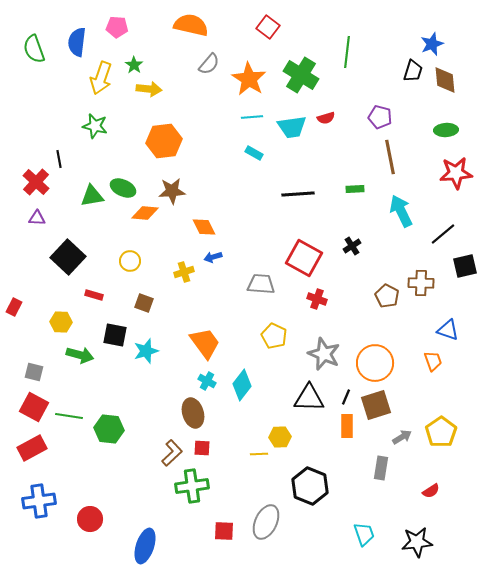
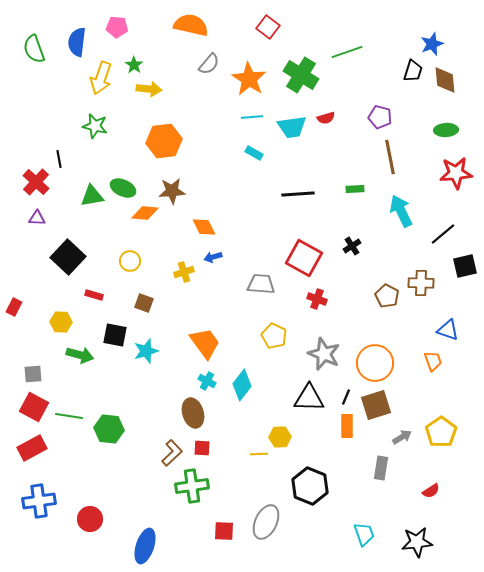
green line at (347, 52): rotated 64 degrees clockwise
gray square at (34, 372): moved 1 px left, 2 px down; rotated 18 degrees counterclockwise
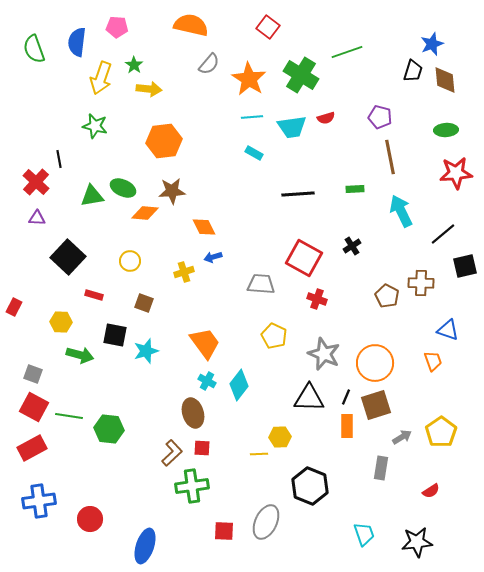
gray square at (33, 374): rotated 24 degrees clockwise
cyan diamond at (242, 385): moved 3 px left
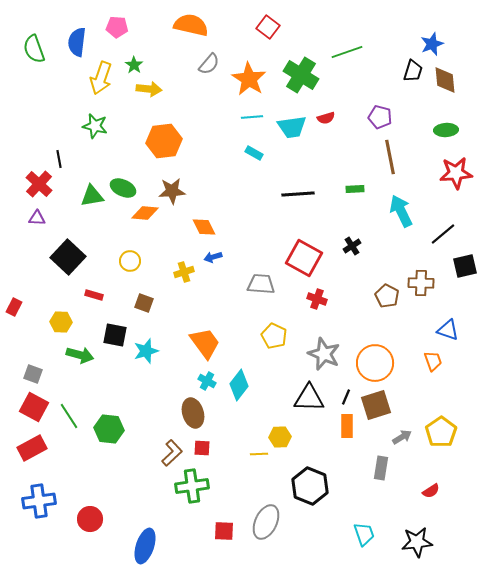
red cross at (36, 182): moved 3 px right, 2 px down
green line at (69, 416): rotated 48 degrees clockwise
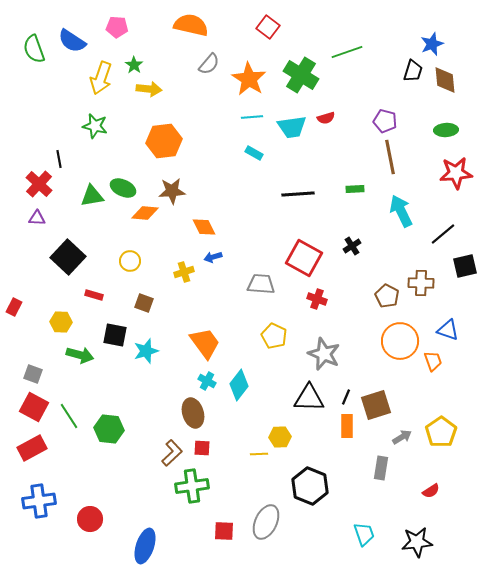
blue semicircle at (77, 42): moved 5 px left, 1 px up; rotated 64 degrees counterclockwise
purple pentagon at (380, 117): moved 5 px right, 4 px down
orange circle at (375, 363): moved 25 px right, 22 px up
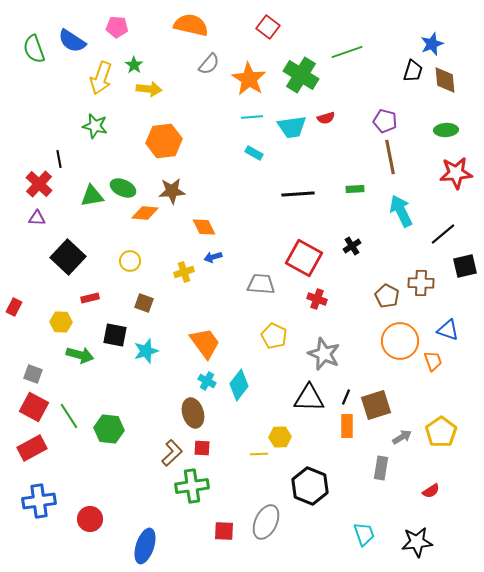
red rectangle at (94, 295): moved 4 px left, 3 px down; rotated 30 degrees counterclockwise
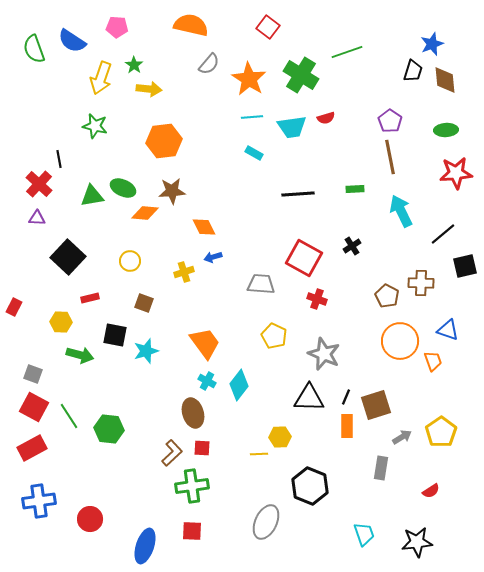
purple pentagon at (385, 121): moved 5 px right; rotated 20 degrees clockwise
red square at (224, 531): moved 32 px left
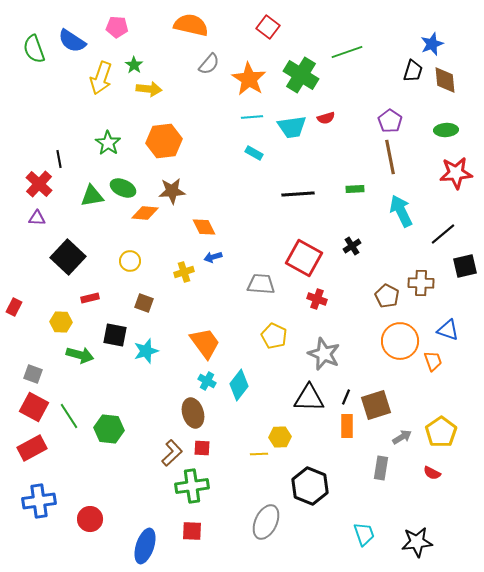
green star at (95, 126): moved 13 px right, 17 px down; rotated 20 degrees clockwise
red semicircle at (431, 491): moved 1 px right, 18 px up; rotated 60 degrees clockwise
